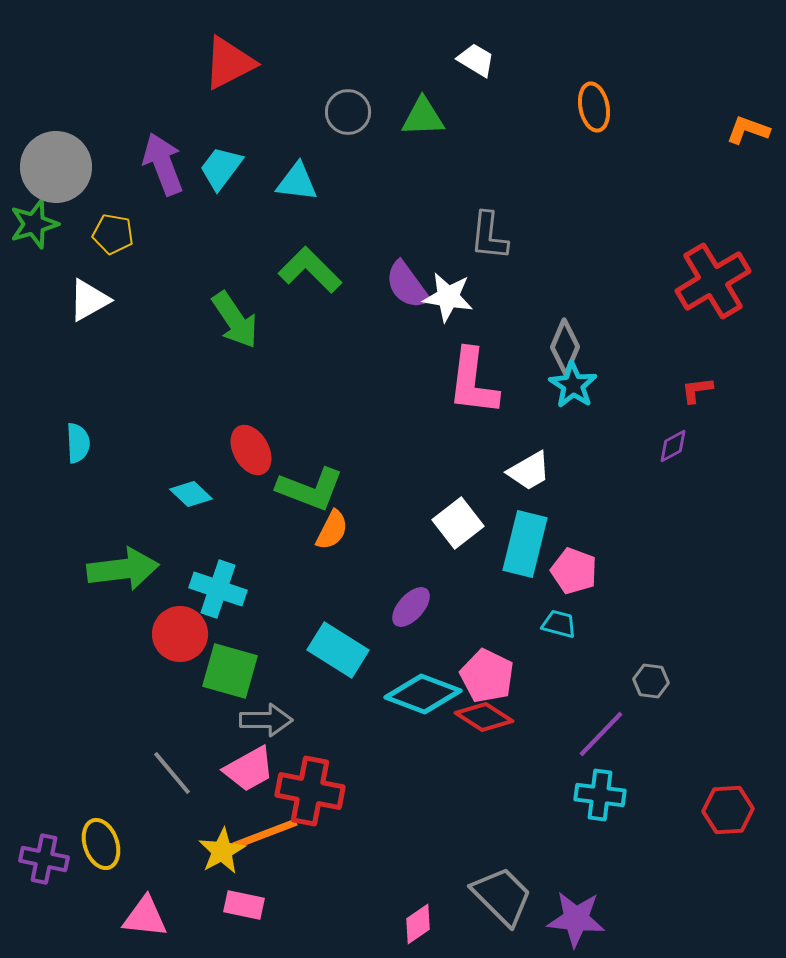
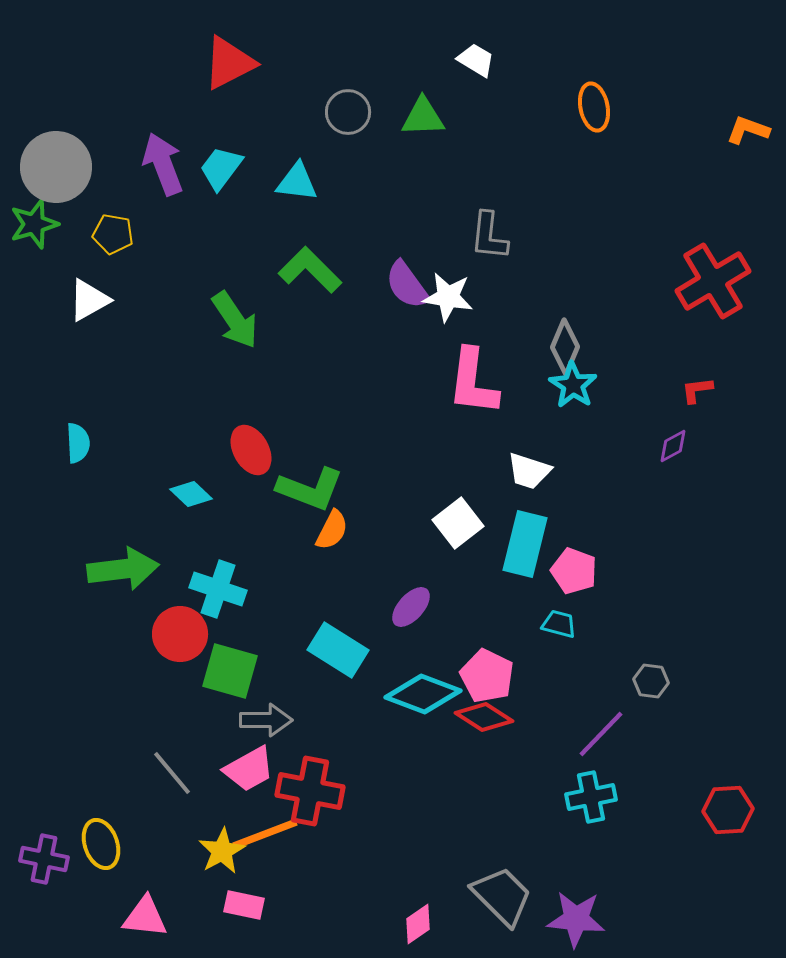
white trapezoid at (529, 471): rotated 48 degrees clockwise
cyan cross at (600, 795): moved 9 px left, 2 px down; rotated 18 degrees counterclockwise
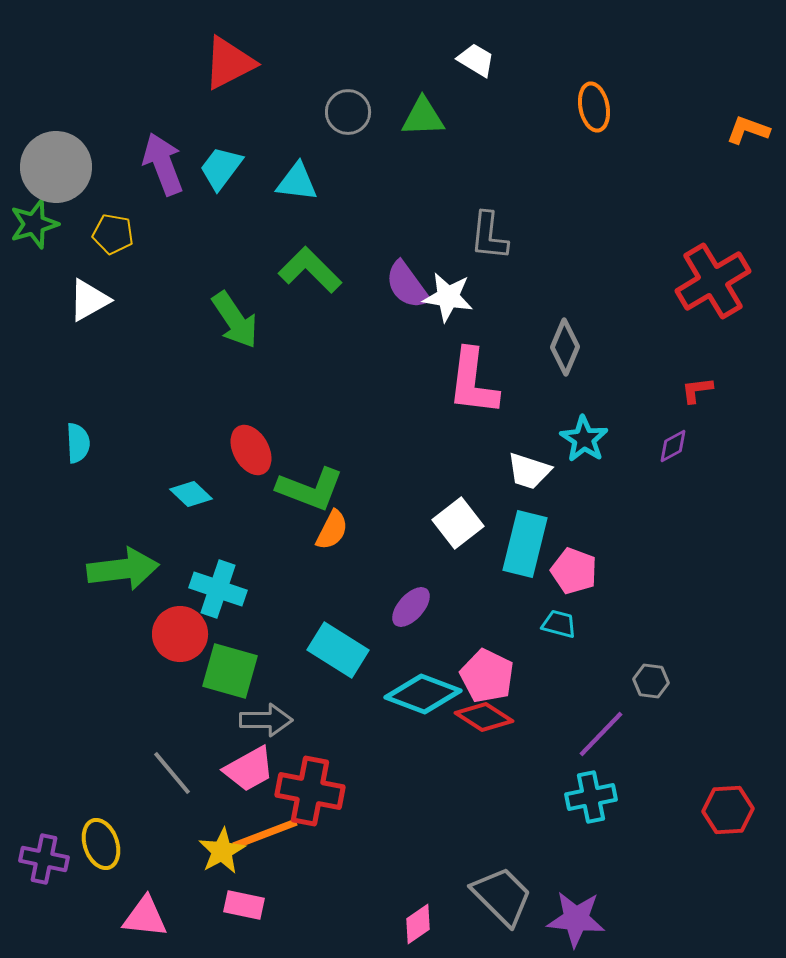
cyan star at (573, 385): moved 11 px right, 54 px down
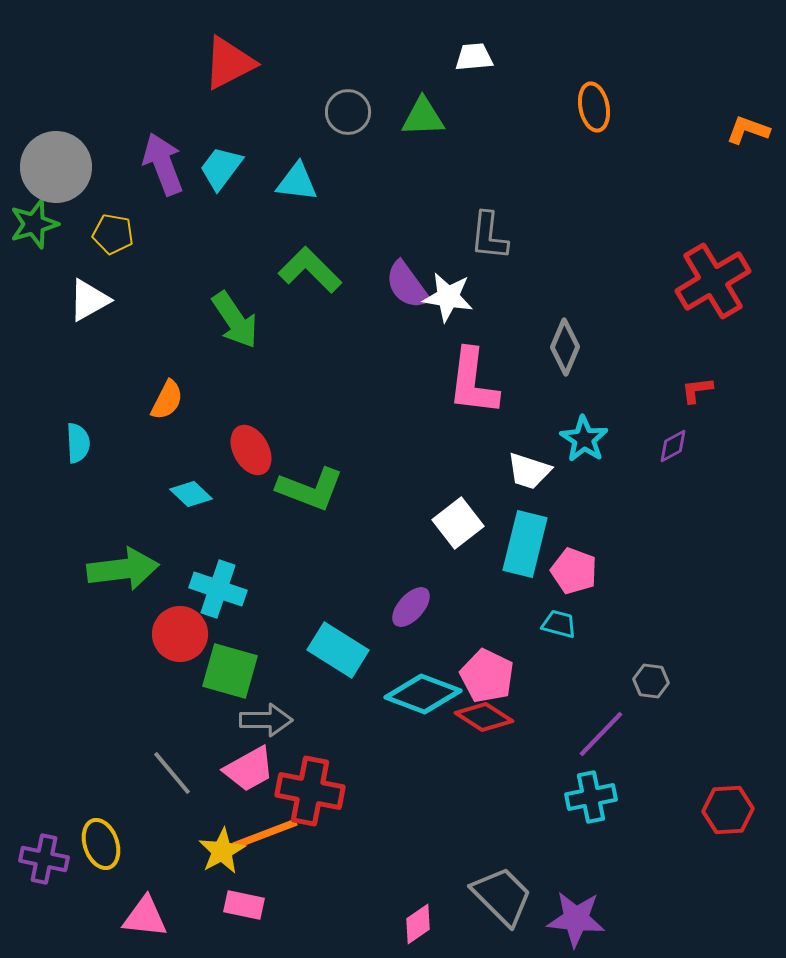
white trapezoid at (476, 60): moved 2 px left, 3 px up; rotated 36 degrees counterclockwise
orange semicircle at (332, 530): moved 165 px left, 130 px up
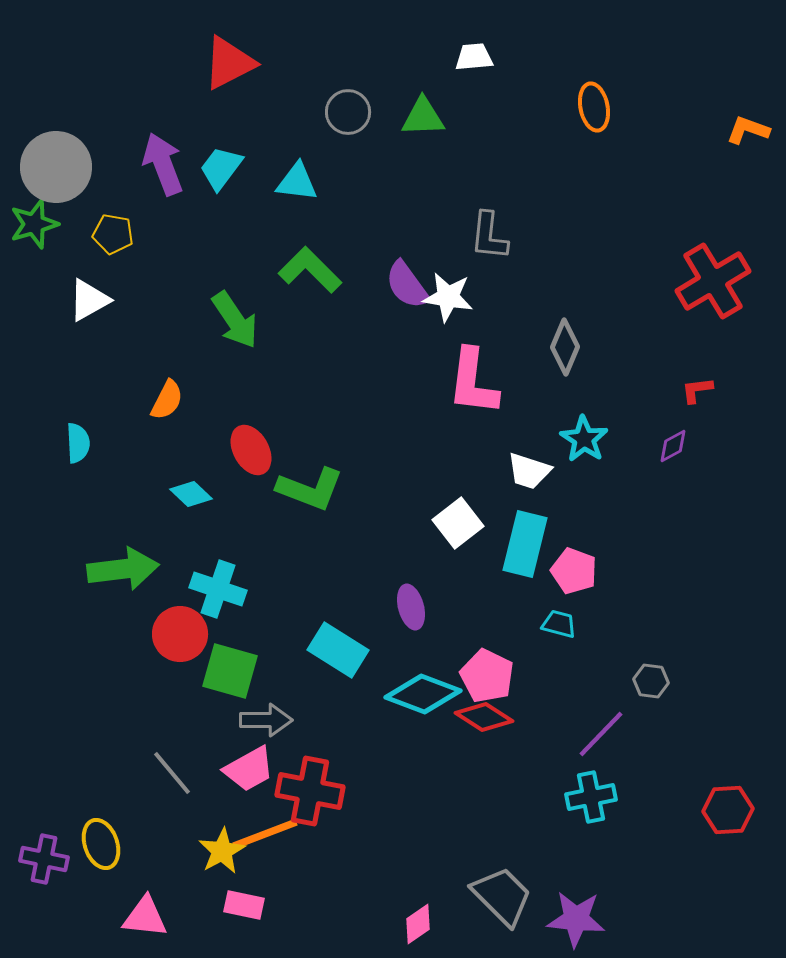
purple ellipse at (411, 607): rotated 57 degrees counterclockwise
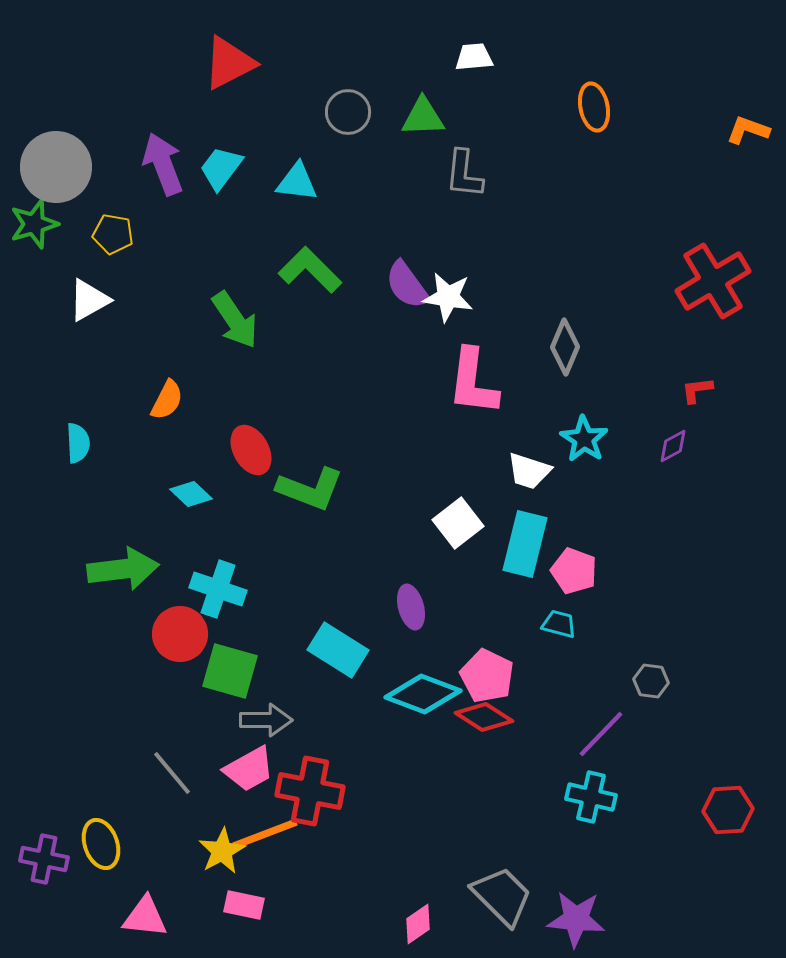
gray L-shape at (489, 236): moved 25 px left, 62 px up
cyan cross at (591, 797): rotated 24 degrees clockwise
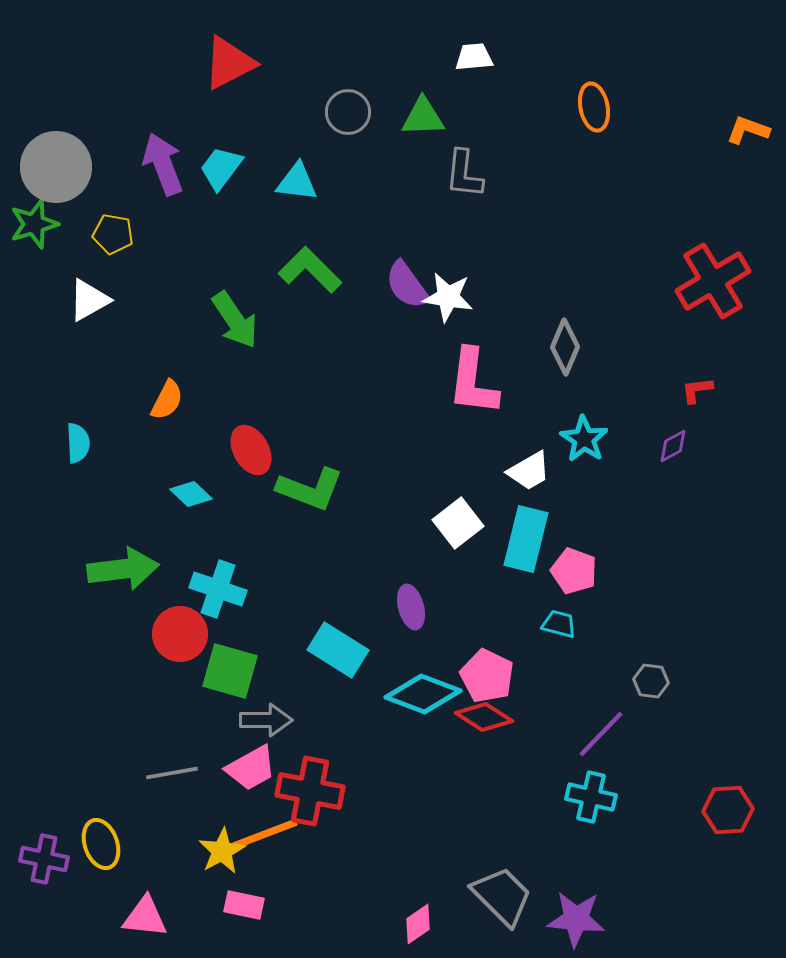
white trapezoid at (529, 471): rotated 48 degrees counterclockwise
cyan rectangle at (525, 544): moved 1 px right, 5 px up
pink trapezoid at (249, 769): moved 2 px right, 1 px up
gray line at (172, 773): rotated 60 degrees counterclockwise
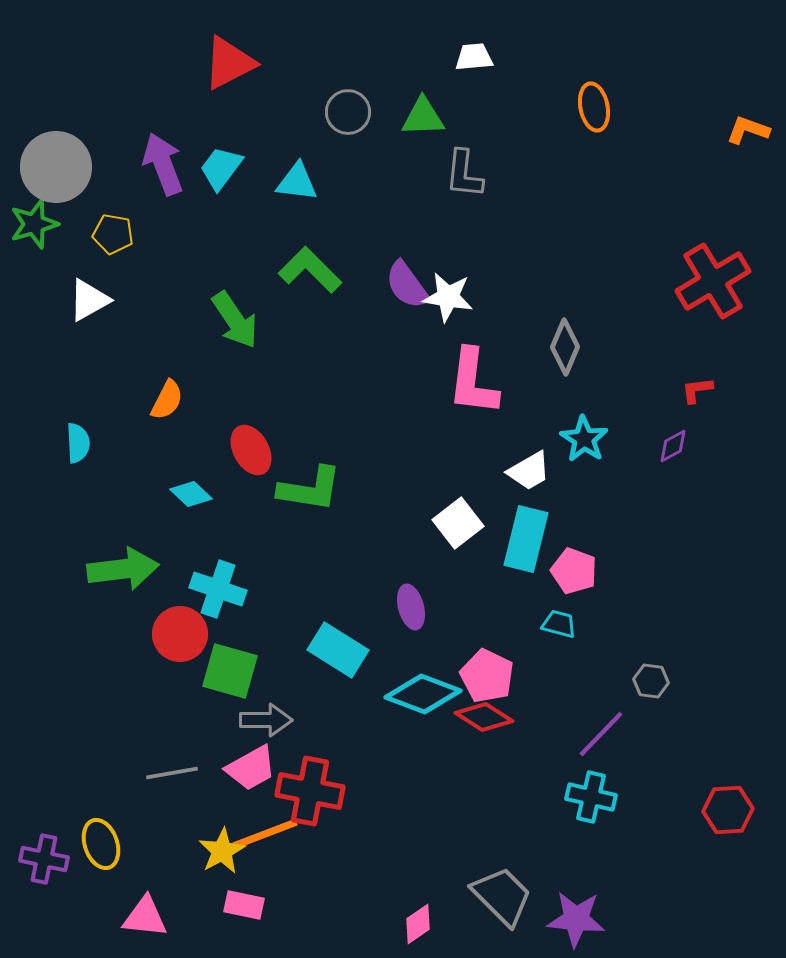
green L-shape at (310, 489): rotated 12 degrees counterclockwise
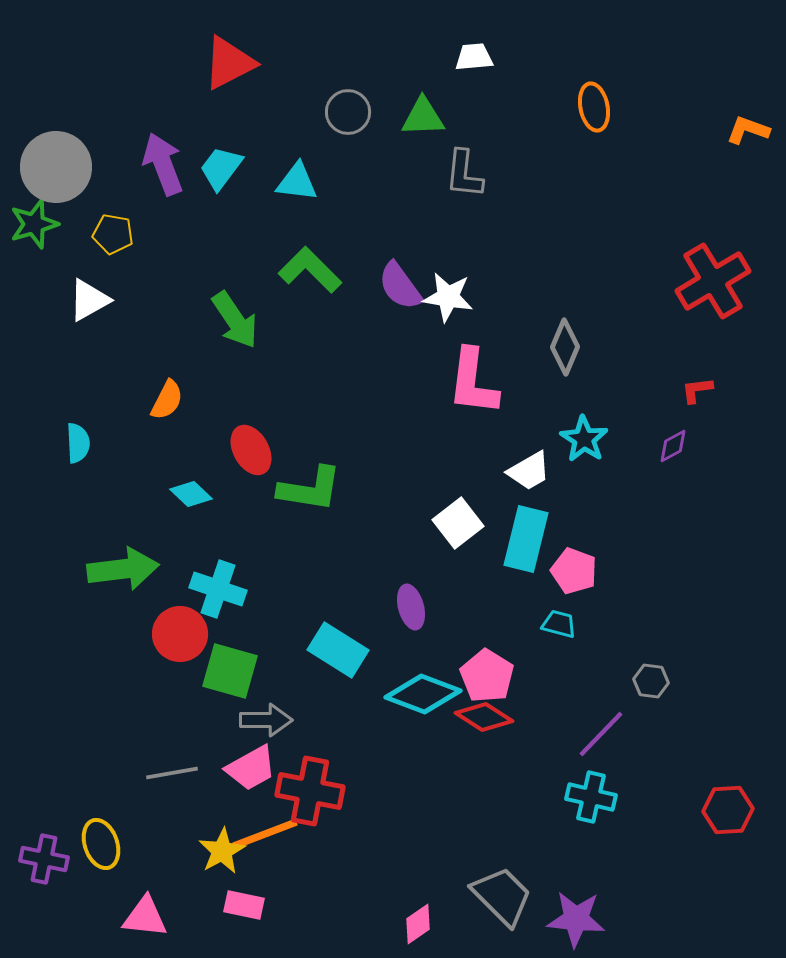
purple semicircle at (407, 285): moved 7 px left, 1 px down
pink pentagon at (487, 676): rotated 6 degrees clockwise
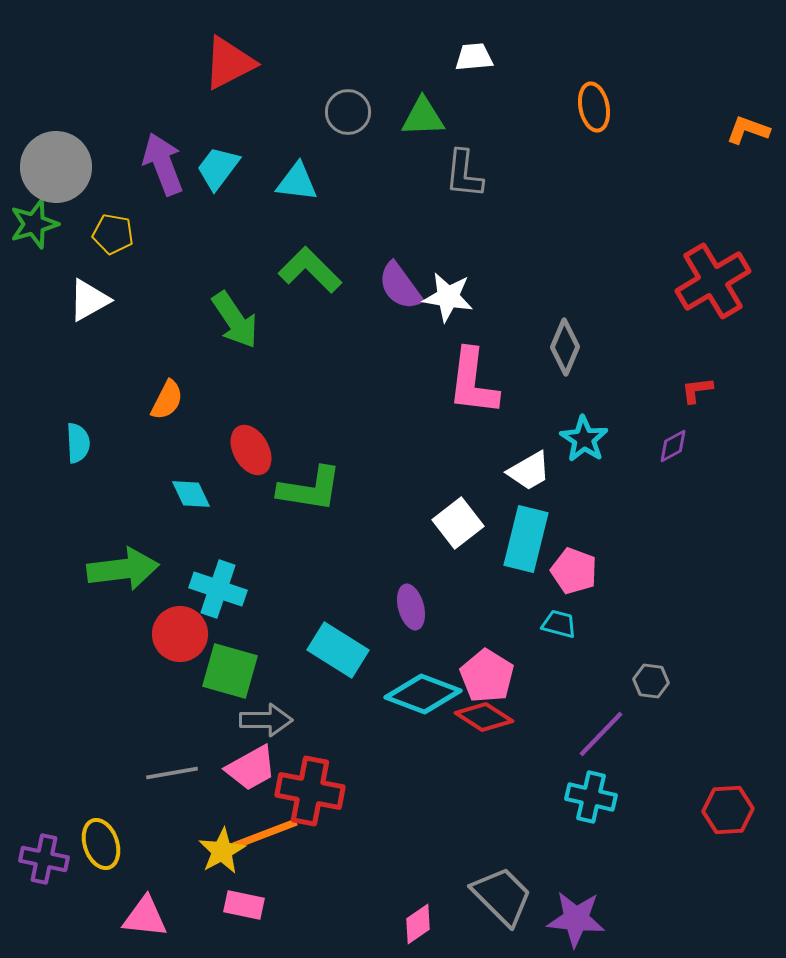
cyan trapezoid at (221, 168): moved 3 px left
cyan diamond at (191, 494): rotated 21 degrees clockwise
